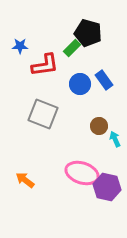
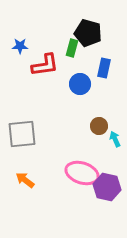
green rectangle: rotated 30 degrees counterclockwise
blue rectangle: moved 12 px up; rotated 48 degrees clockwise
gray square: moved 21 px left, 20 px down; rotated 28 degrees counterclockwise
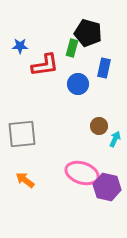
blue circle: moved 2 px left
cyan arrow: rotated 49 degrees clockwise
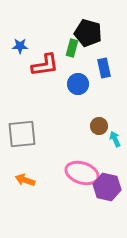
blue rectangle: rotated 24 degrees counterclockwise
cyan arrow: rotated 49 degrees counterclockwise
orange arrow: rotated 18 degrees counterclockwise
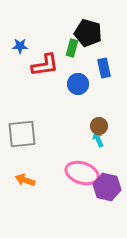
cyan arrow: moved 17 px left
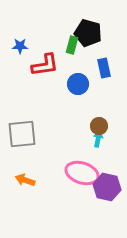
green rectangle: moved 3 px up
cyan arrow: rotated 35 degrees clockwise
